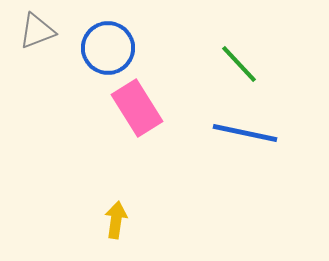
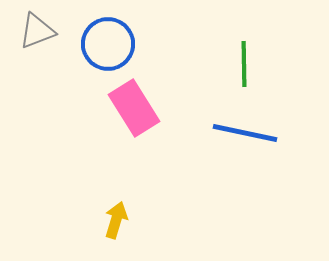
blue circle: moved 4 px up
green line: moved 5 px right; rotated 42 degrees clockwise
pink rectangle: moved 3 px left
yellow arrow: rotated 9 degrees clockwise
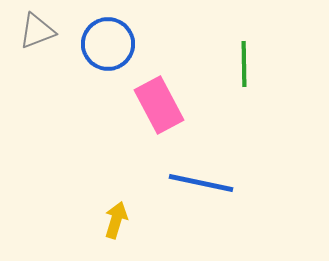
pink rectangle: moved 25 px right, 3 px up; rotated 4 degrees clockwise
blue line: moved 44 px left, 50 px down
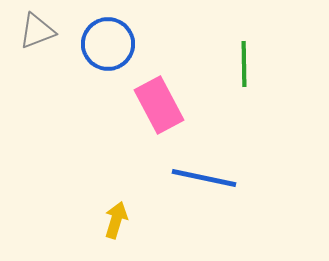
blue line: moved 3 px right, 5 px up
